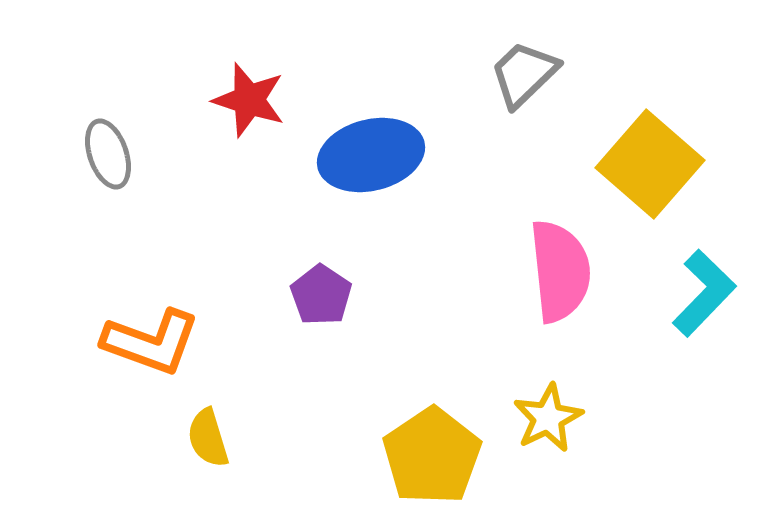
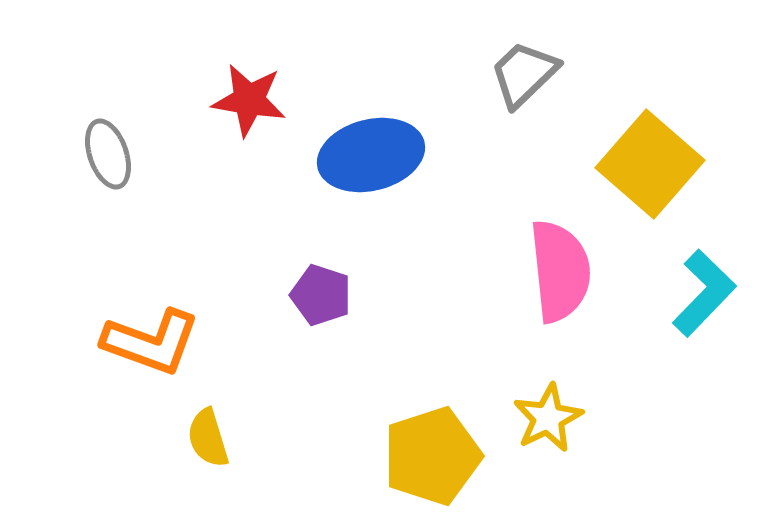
red star: rotated 8 degrees counterclockwise
purple pentagon: rotated 16 degrees counterclockwise
yellow pentagon: rotated 16 degrees clockwise
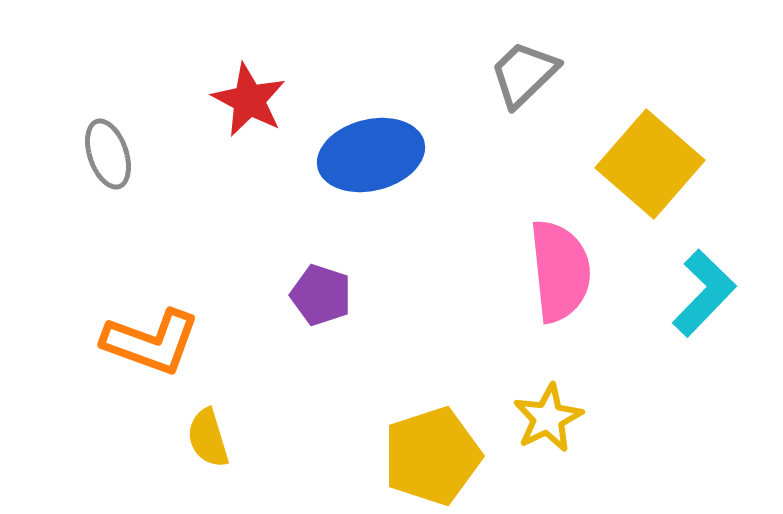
red star: rotated 18 degrees clockwise
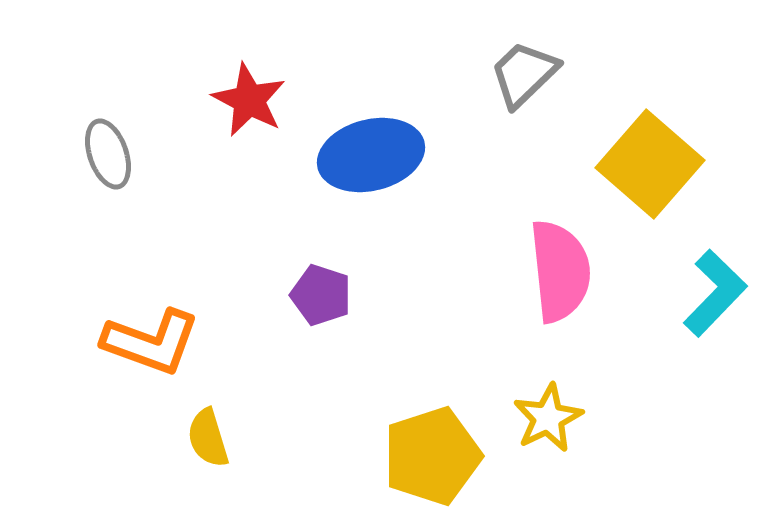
cyan L-shape: moved 11 px right
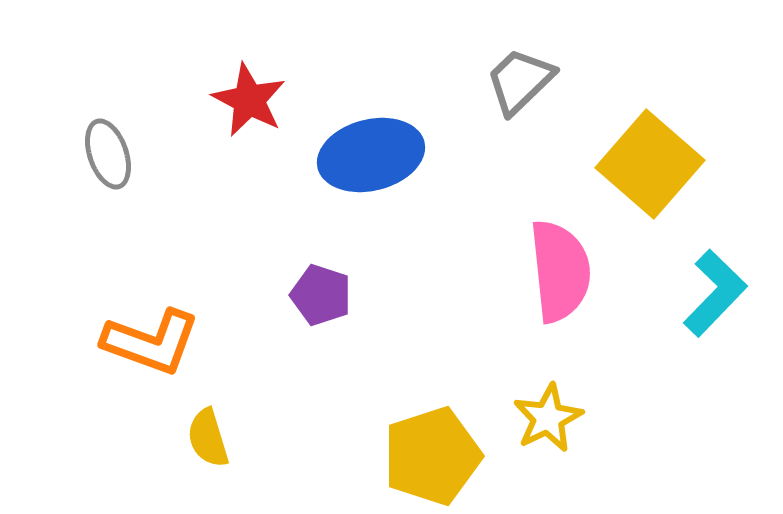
gray trapezoid: moved 4 px left, 7 px down
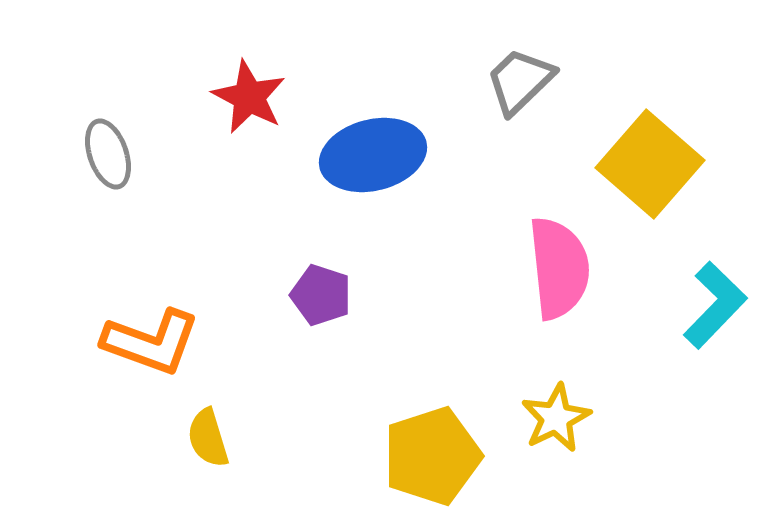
red star: moved 3 px up
blue ellipse: moved 2 px right
pink semicircle: moved 1 px left, 3 px up
cyan L-shape: moved 12 px down
yellow star: moved 8 px right
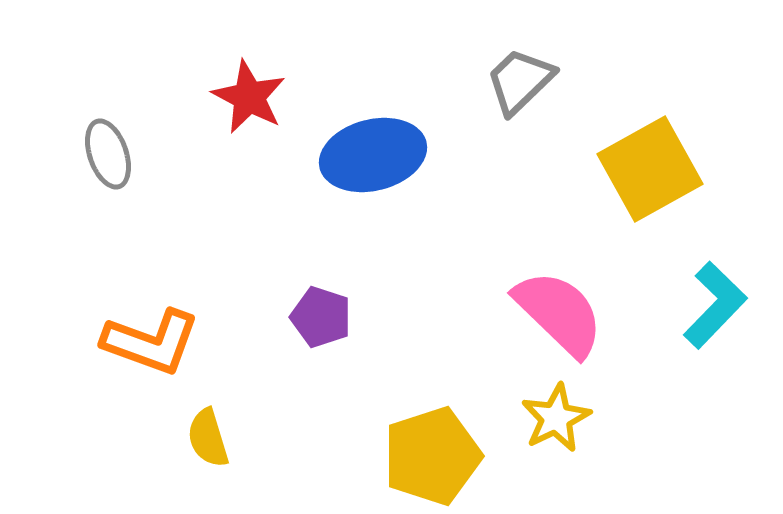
yellow square: moved 5 px down; rotated 20 degrees clockwise
pink semicircle: moved 45 px down; rotated 40 degrees counterclockwise
purple pentagon: moved 22 px down
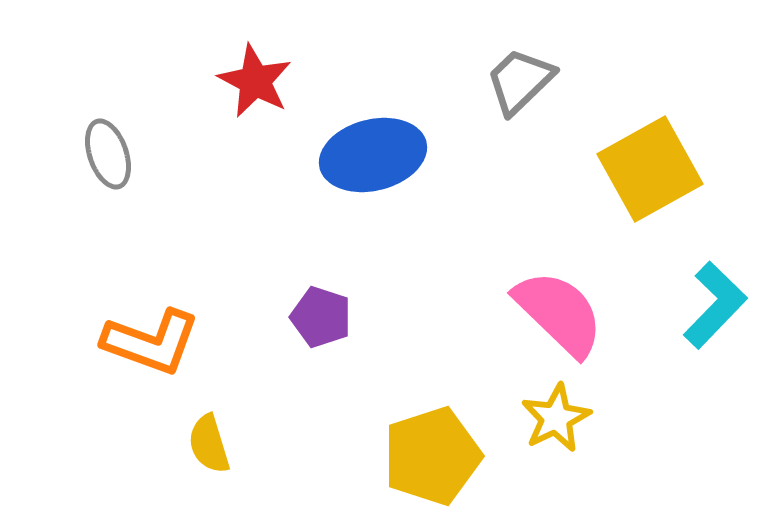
red star: moved 6 px right, 16 px up
yellow semicircle: moved 1 px right, 6 px down
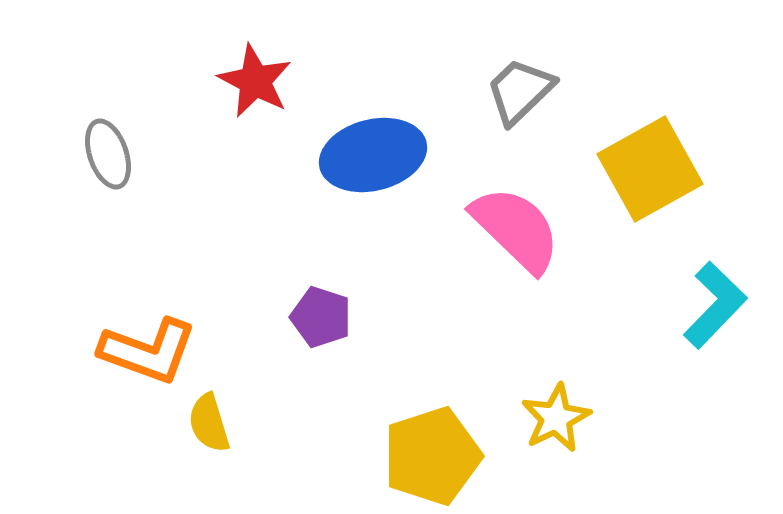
gray trapezoid: moved 10 px down
pink semicircle: moved 43 px left, 84 px up
orange L-shape: moved 3 px left, 9 px down
yellow semicircle: moved 21 px up
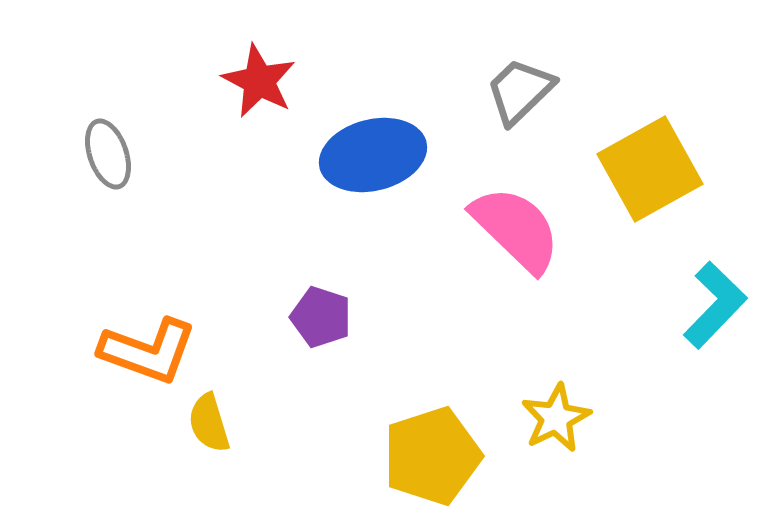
red star: moved 4 px right
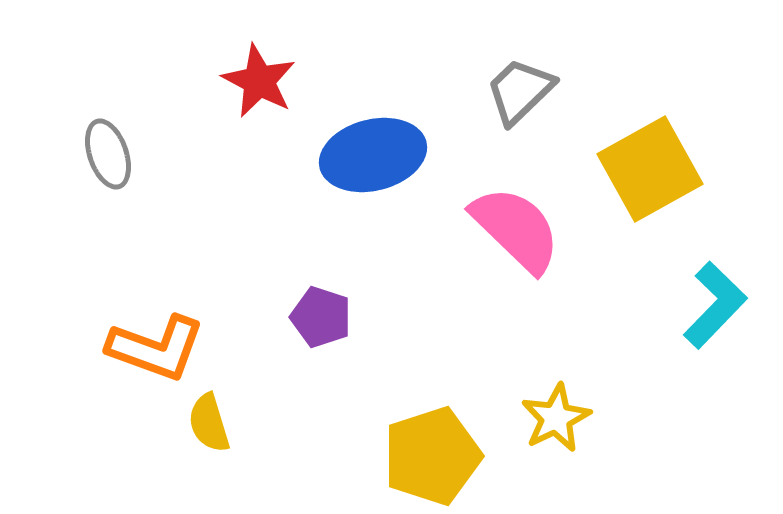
orange L-shape: moved 8 px right, 3 px up
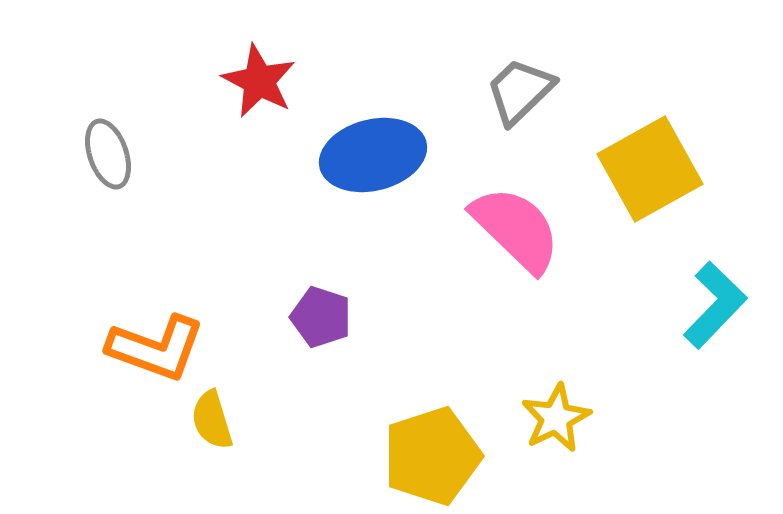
yellow semicircle: moved 3 px right, 3 px up
